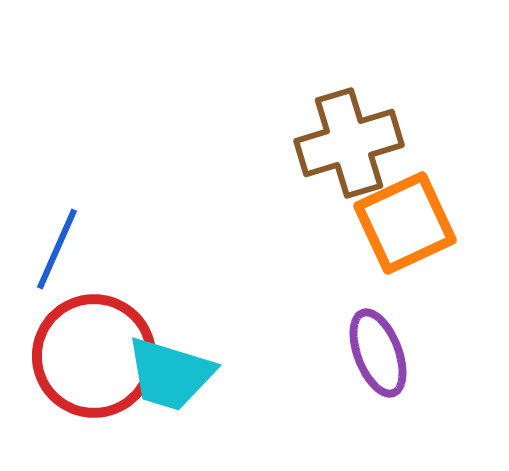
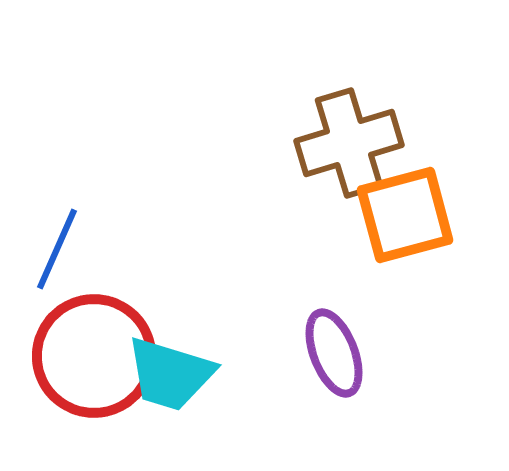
orange square: moved 8 px up; rotated 10 degrees clockwise
purple ellipse: moved 44 px left
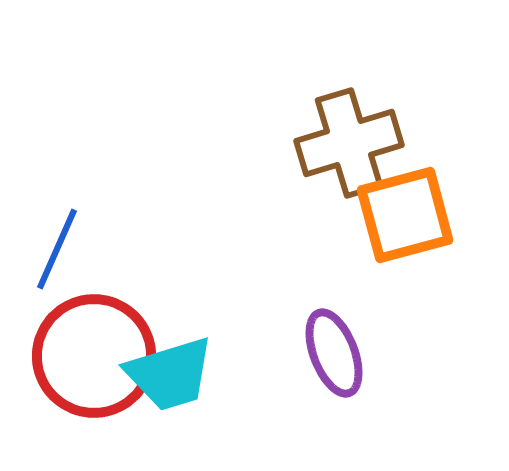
cyan trapezoid: rotated 34 degrees counterclockwise
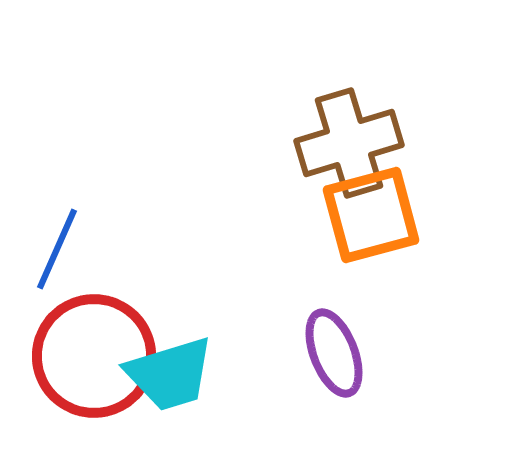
orange square: moved 34 px left
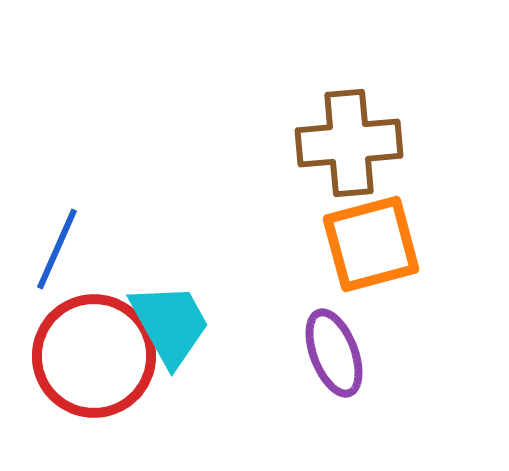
brown cross: rotated 12 degrees clockwise
orange square: moved 29 px down
cyan trapezoid: moved 50 px up; rotated 102 degrees counterclockwise
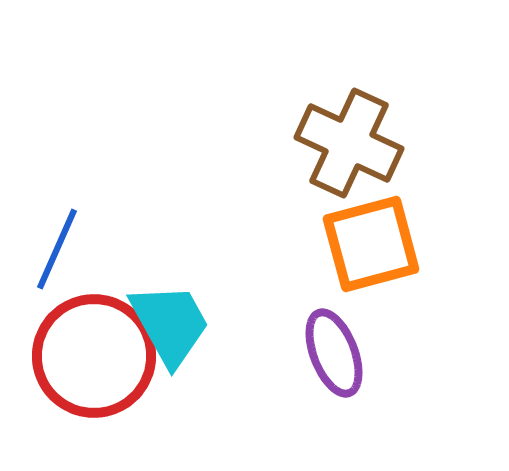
brown cross: rotated 30 degrees clockwise
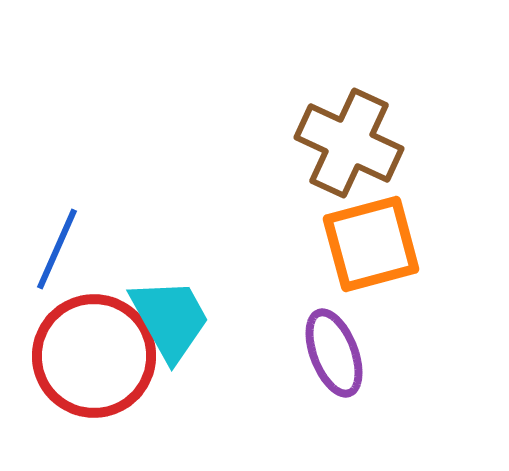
cyan trapezoid: moved 5 px up
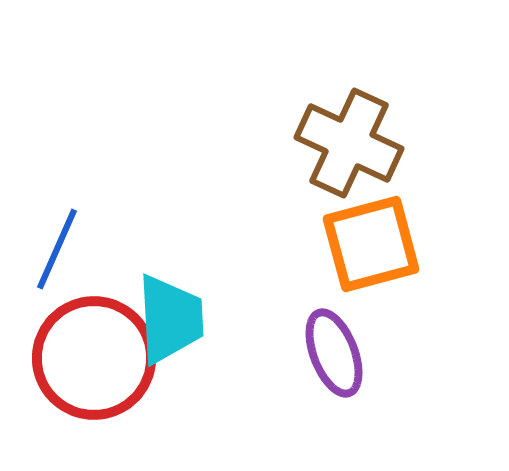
cyan trapezoid: rotated 26 degrees clockwise
red circle: moved 2 px down
